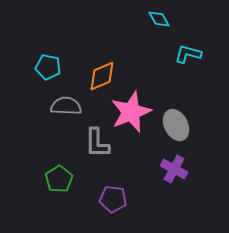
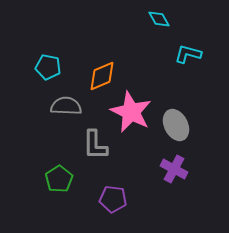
pink star: rotated 24 degrees counterclockwise
gray L-shape: moved 2 px left, 2 px down
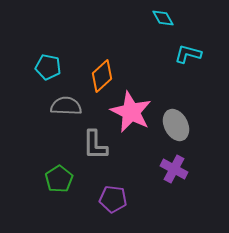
cyan diamond: moved 4 px right, 1 px up
orange diamond: rotated 20 degrees counterclockwise
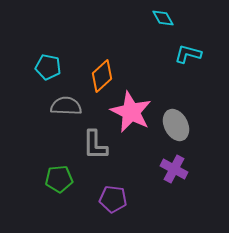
green pentagon: rotated 28 degrees clockwise
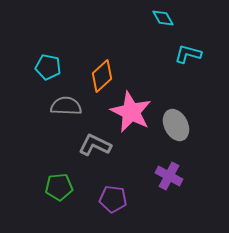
gray L-shape: rotated 116 degrees clockwise
purple cross: moved 5 px left, 7 px down
green pentagon: moved 8 px down
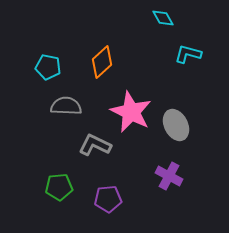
orange diamond: moved 14 px up
purple pentagon: moved 5 px left; rotated 12 degrees counterclockwise
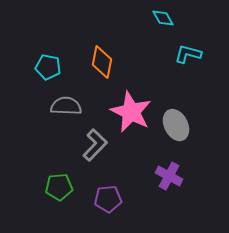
orange diamond: rotated 36 degrees counterclockwise
gray L-shape: rotated 108 degrees clockwise
